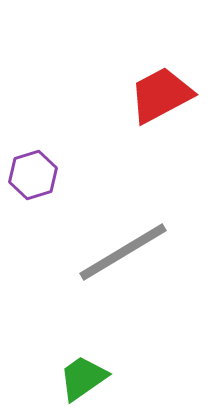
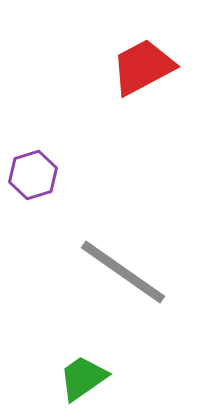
red trapezoid: moved 18 px left, 28 px up
gray line: moved 20 px down; rotated 66 degrees clockwise
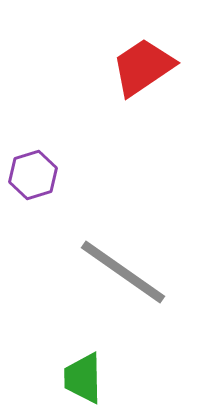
red trapezoid: rotated 6 degrees counterclockwise
green trapezoid: rotated 56 degrees counterclockwise
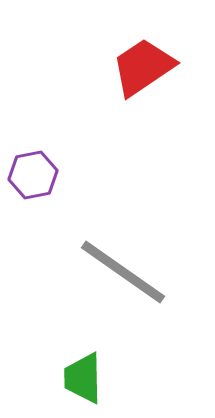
purple hexagon: rotated 6 degrees clockwise
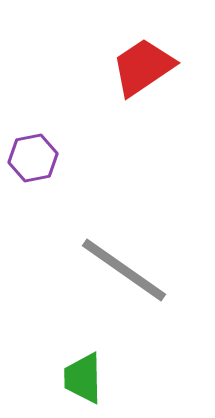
purple hexagon: moved 17 px up
gray line: moved 1 px right, 2 px up
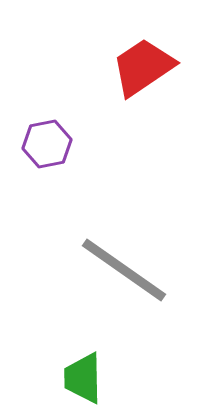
purple hexagon: moved 14 px right, 14 px up
